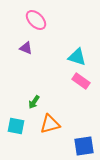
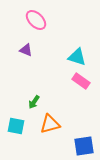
purple triangle: moved 2 px down
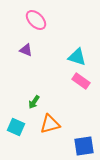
cyan square: moved 1 px down; rotated 12 degrees clockwise
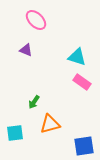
pink rectangle: moved 1 px right, 1 px down
cyan square: moved 1 px left, 6 px down; rotated 30 degrees counterclockwise
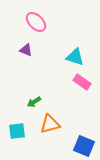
pink ellipse: moved 2 px down
cyan triangle: moved 2 px left
green arrow: rotated 24 degrees clockwise
cyan square: moved 2 px right, 2 px up
blue square: rotated 30 degrees clockwise
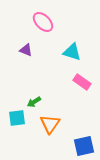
pink ellipse: moved 7 px right
cyan triangle: moved 3 px left, 5 px up
orange triangle: rotated 40 degrees counterclockwise
cyan square: moved 13 px up
blue square: rotated 35 degrees counterclockwise
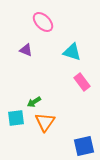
pink rectangle: rotated 18 degrees clockwise
cyan square: moved 1 px left
orange triangle: moved 5 px left, 2 px up
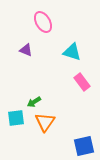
pink ellipse: rotated 15 degrees clockwise
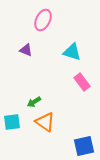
pink ellipse: moved 2 px up; rotated 55 degrees clockwise
cyan square: moved 4 px left, 4 px down
orange triangle: rotated 30 degrees counterclockwise
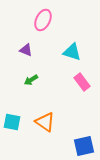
green arrow: moved 3 px left, 22 px up
cyan square: rotated 18 degrees clockwise
